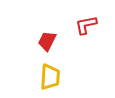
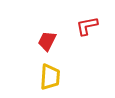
red L-shape: moved 1 px right, 1 px down
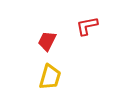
yellow trapezoid: rotated 12 degrees clockwise
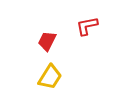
yellow trapezoid: rotated 16 degrees clockwise
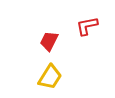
red trapezoid: moved 2 px right
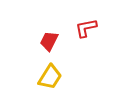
red L-shape: moved 1 px left, 2 px down
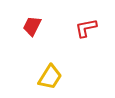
red trapezoid: moved 17 px left, 15 px up
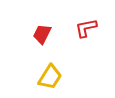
red trapezoid: moved 10 px right, 8 px down
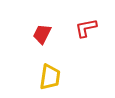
yellow trapezoid: rotated 24 degrees counterclockwise
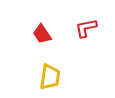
red trapezoid: rotated 60 degrees counterclockwise
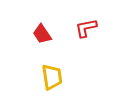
yellow trapezoid: moved 2 px right; rotated 16 degrees counterclockwise
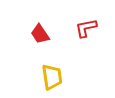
red trapezoid: moved 2 px left
